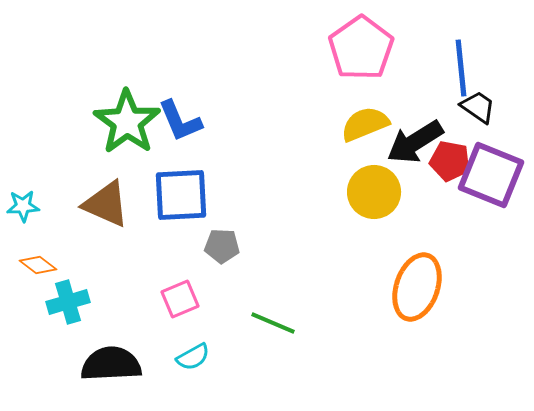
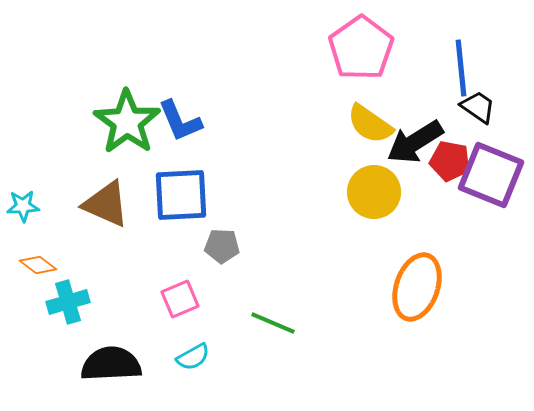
yellow semicircle: moved 5 px right; rotated 123 degrees counterclockwise
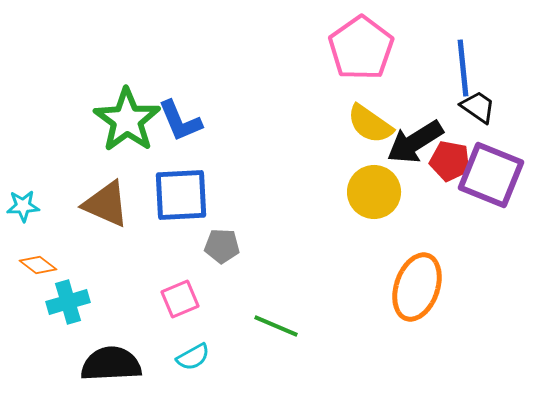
blue line: moved 2 px right
green star: moved 2 px up
green line: moved 3 px right, 3 px down
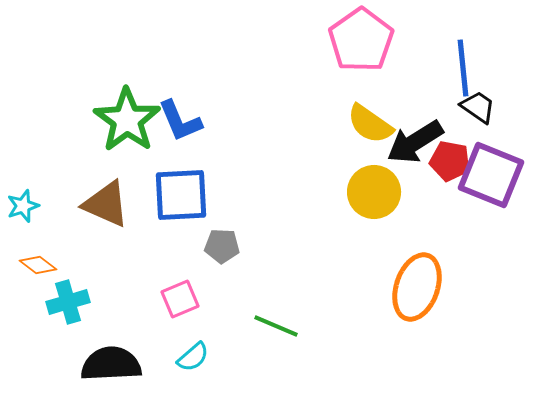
pink pentagon: moved 8 px up
cyan star: rotated 16 degrees counterclockwise
cyan semicircle: rotated 12 degrees counterclockwise
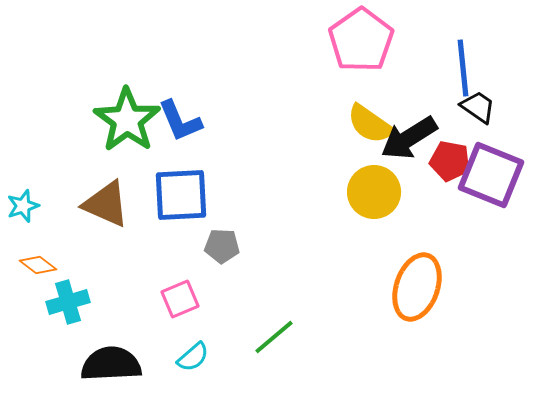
black arrow: moved 6 px left, 4 px up
green line: moved 2 px left, 11 px down; rotated 63 degrees counterclockwise
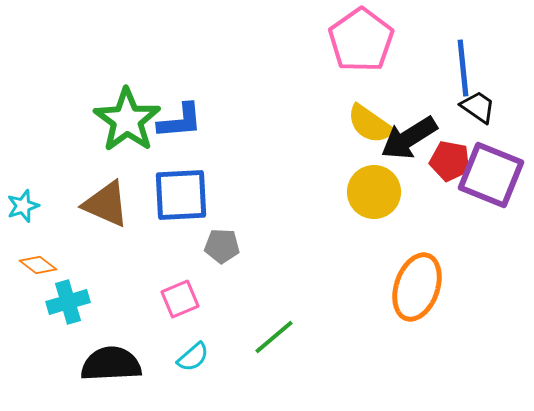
blue L-shape: rotated 72 degrees counterclockwise
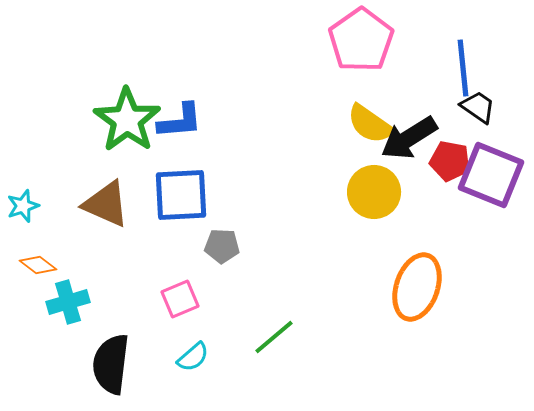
black semicircle: rotated 80 degrees counterclockwise
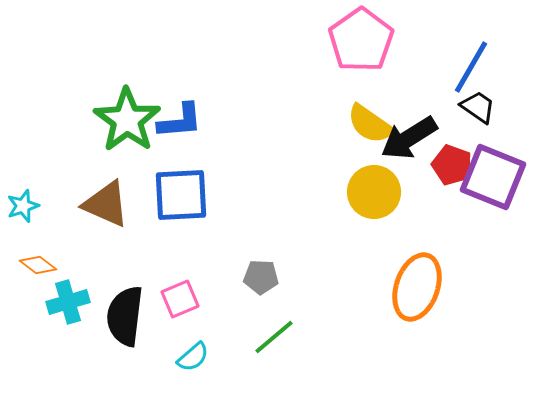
blue line: moved 8 px right, 1 px up; rotated 36 degrees clockwise
red pentagon: moved 2 px right, 4 px down; rotated 9 degrees clockwise
purple square: moved 2 px right, 2 px down
gray pentagon: moved 39 px right, 31 px down
black semicircle: moved 14 px right, 48 px up
